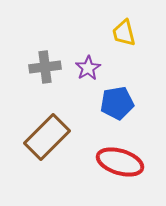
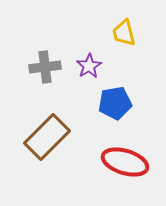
purple star: moved 1 px right, 2 px up
blue pentagon: moved 2 px left
red ellipse: moved 5 px right
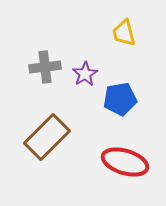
purple star: moved 4 px left, 8 px down
blue pentagon: moved 5 px right, 4 px up
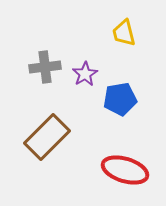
red ellipse: moved 8 px down
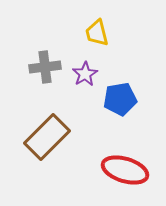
yellow trapezoid: moved 27 px left
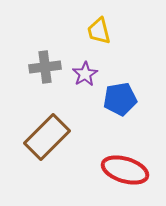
yellow trapezoid: moved 2 px right, 2 px up
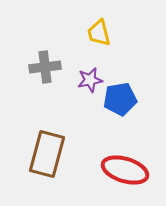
yellow trapezoid: moved 2 px down
purple star: moved 5 px right, 6 px down; rotated 20 degrees clockwise
brown rectangle: moved 17 px down; rotated 30 degrees counterclockwise
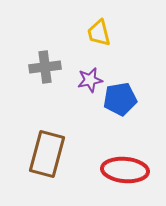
red ellipse: rotated 12 degrees counterclockwise
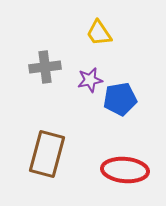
yellow trapezoid: rotated 20 degrees counterclockwise
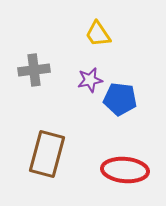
yellow trapezoid: moved 1 px left, 1 px down
gray cross: moved 11 px left, 3 px down
blue pentagon: rotated 16 degrees clockwise
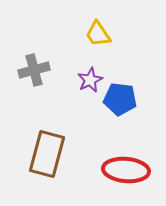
gray cross: rotated 8 degrees counterclockwise
purple star: rotated 15 degrees counterclockwise
red ellipse: moved 1 px right
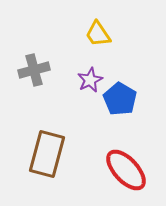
blue pentagon: rotated 24 degrees clockwise
red ellipse: rotated 42 degrees clockwise
